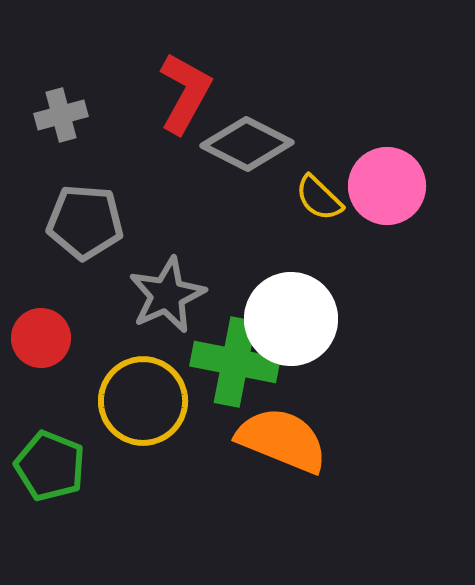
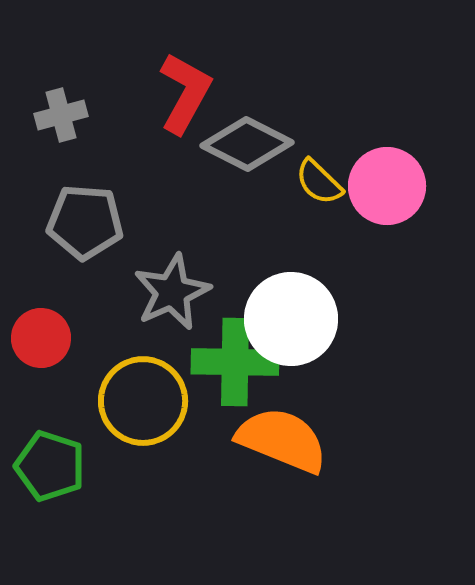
yellow semicircle: moved 16 px up
gray star: moved 5 px right, 3 px up
green cross: rotated 10 degrees counterclockwise
green pentagon: rotated 4 degrees counterclockwise
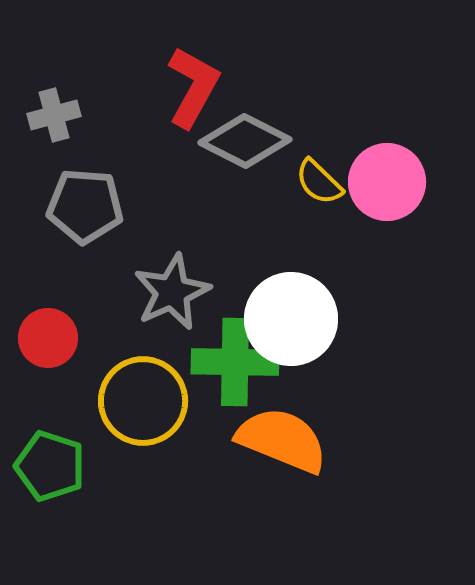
red L-shape: moved 8 px right, 6 px up
gray cross: moved 7 px left
gray diamond: moved 2 px left, 3 px up
pink circle: moved 4 px up
gray pentagon: moved 16 px up
red circle: moved 7 px right
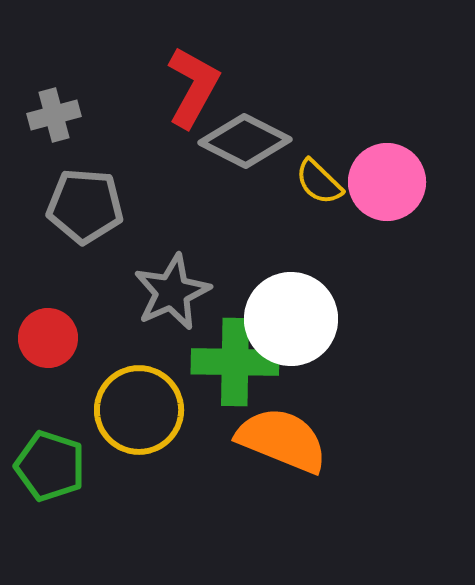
yellow circle: moved 4 px left, 9 px down
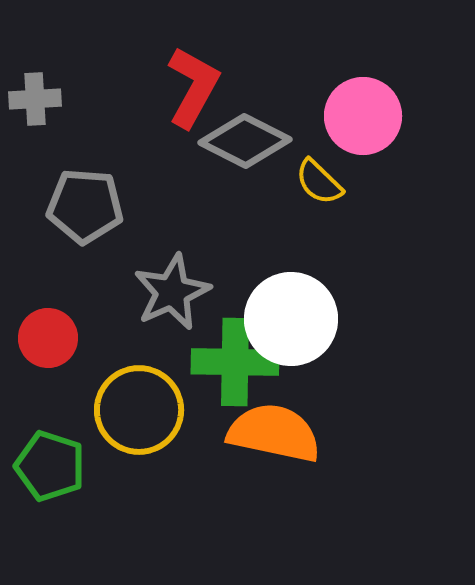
gray cross: moved 19 px left, 16 px up; rotated 12 degrees clockwise
pink circle: moved 24 px left, 66 px up
orange semicircle: moved 8 px left, 7 px up; rotated 10 degrees counterclockwise
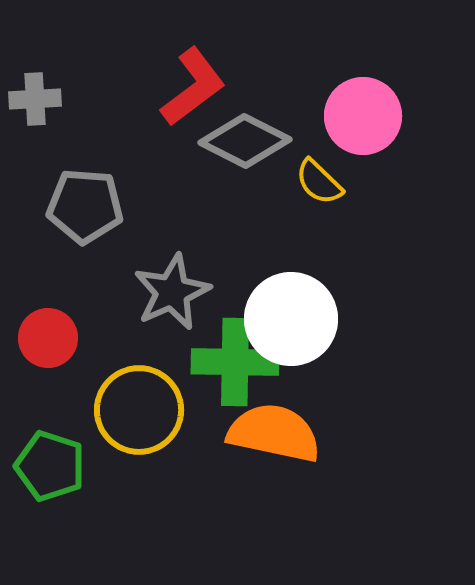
red L-shape: rotated 24 degrees clockwise
